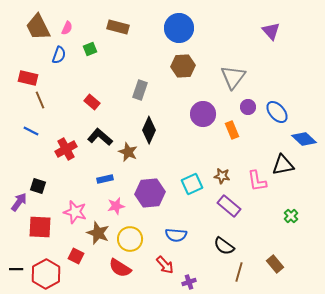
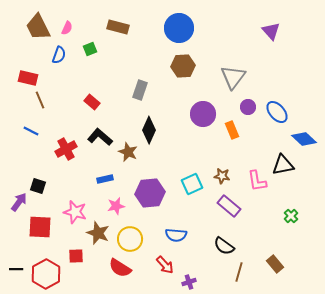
red square at (76, 256): rotated 28 degrees counterclockwise
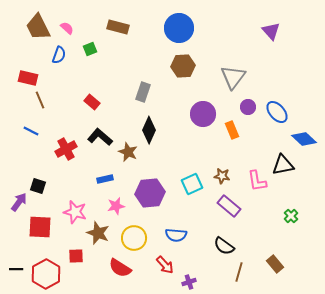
pink semicircle at (67, 28): rotated 72 degrees counterclockwise
gray rectangle at (140, 90): moved 3 px right, 2 px down
yellow circle at (130, 239): moved 4 px right, 1 px up
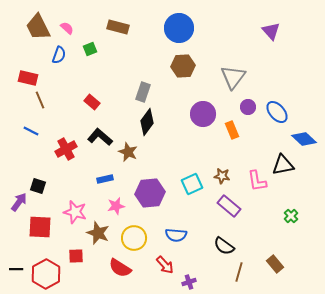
black diamond at (149, 130): moved 2 px left, 8 px up; rotated 12 degrees clockwise
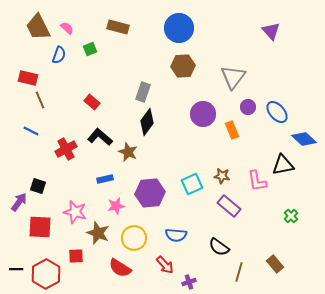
black semicircle at (224, 246): moved 5 px left, 1 px down
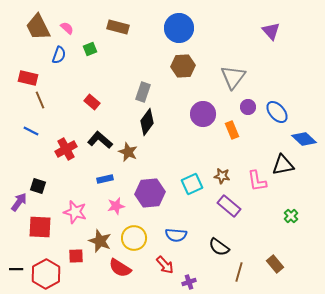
black L-shape at (100, 137): moved 3 px down
brown star at (98, 233): moved 2 px right, 8 px down
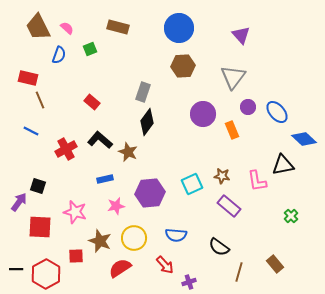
purple triangle at (271, 31): moved 30 px left, 4 px down
red semicircle at (120, 268): rotated 115 degrees clockwise
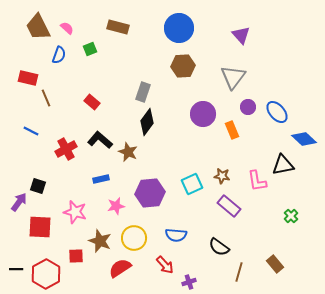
brown line at (40, 100): moved 6 px right, 2 px up
blue rectangle at (105, 179): moved 4 px left
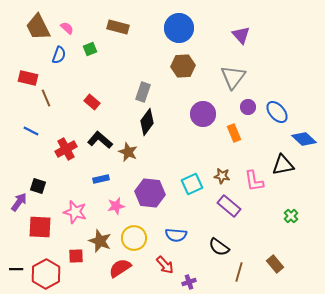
orange rectangle at (232, 130): moved 2 px right, 3 px down
pink L-shape at (257, 181): moved 3 px left
purple hexagon at (150, 193): rotated 12 degrees clockwise
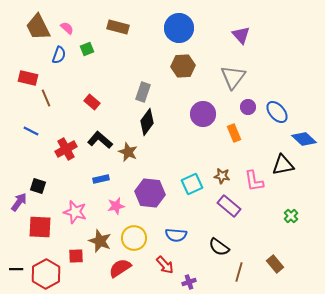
green square at (90, 49): moved 3 px left
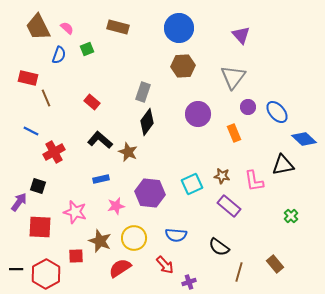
purple circle at (203, 114): moved 5 px left
red cross at (66, 149): moved 12 px left, 3 px down
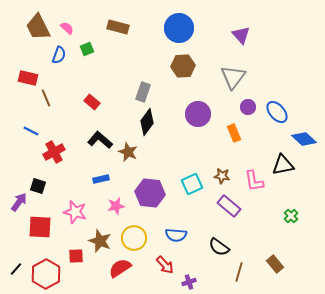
black line at (16, 269): rotated 48 degrees counterclockwise
